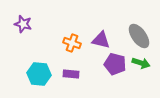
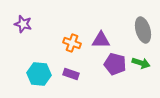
gray ellipse: moved 4 px right, 6 px up; rotated 20 degrees clockwise
purple triangle: rotated 12 degrees counterclockwise
purple rectangle: rotated 14 degrees clockwise
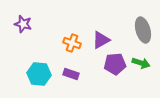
purple triangle: rotated 30 degrees counterclockwise
purple pentagon: rotated 20 degrees counterclockwise
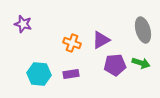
purple pentagon: moved 1 px down
purple rectangle: rotated 28 degrees counterclockwise
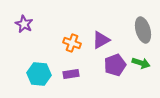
purple star: moved 1 px right; rotated 12 degrees clockwise
purple pentagon: rotated 15 degrees counterclockwise
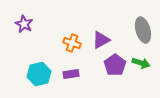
purple pentagon: rotated 15 degrees counterclockwise
cyan hexagon: rotated 20 degrees counterclockwise
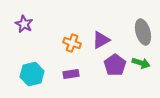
gray ellipse: moved 2 px down
cyan hexagon: moved 7 px left
